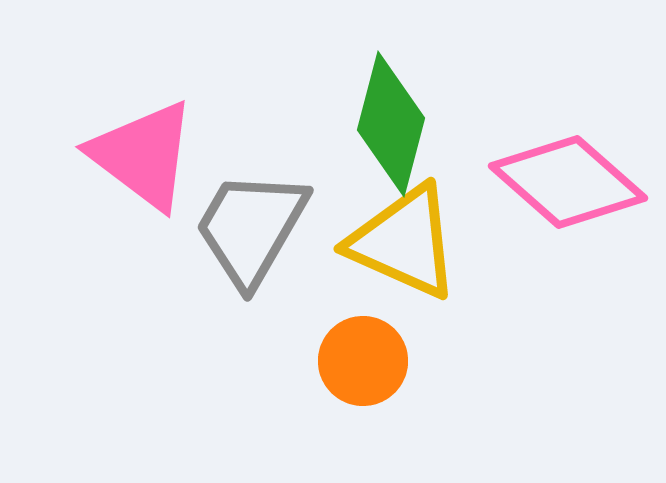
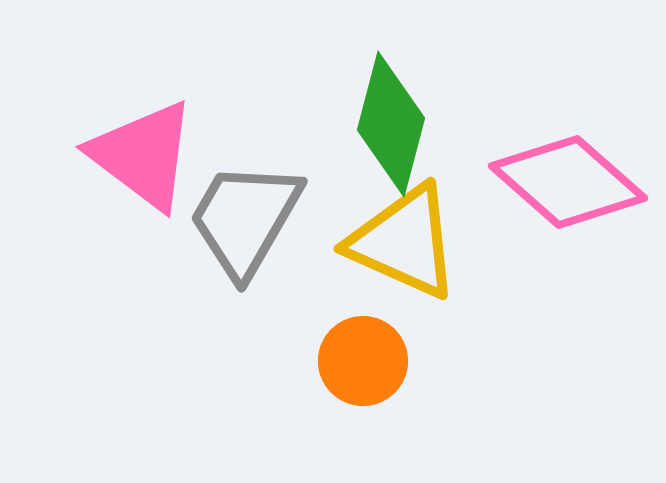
gray trapezoid: moved 6 px left, 9 px up
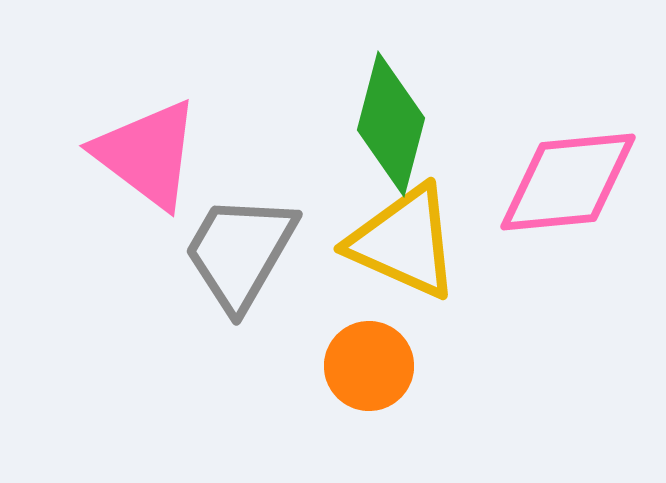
pink triangle: moved 4 px right, 1 px up
pink diamond: rotated 47 degrees counterclockwise
gray trapezoid: moved 5 px left, 33 px down
orange circle: moved 6 px right, 5 px down
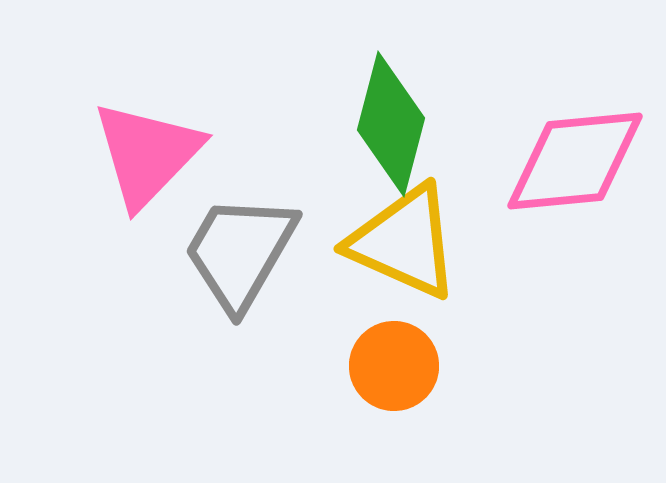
pink triangle: rotated 37 degrees clockwise
pink diamond: moved 7 px right, 21 px up
orange circle: moved 25 px right
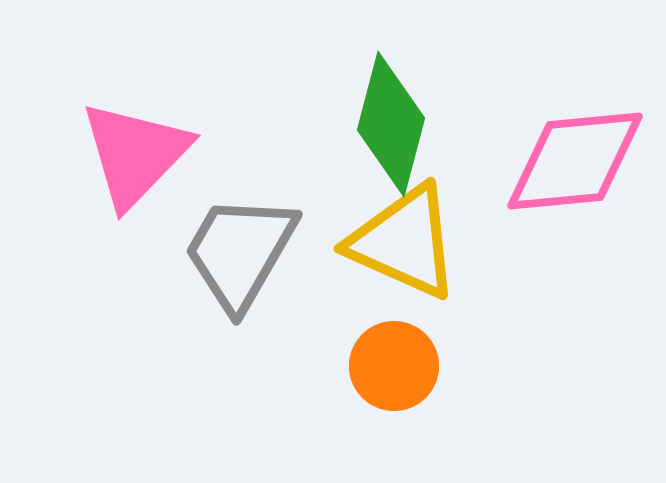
pink triangle: moved 12 px left
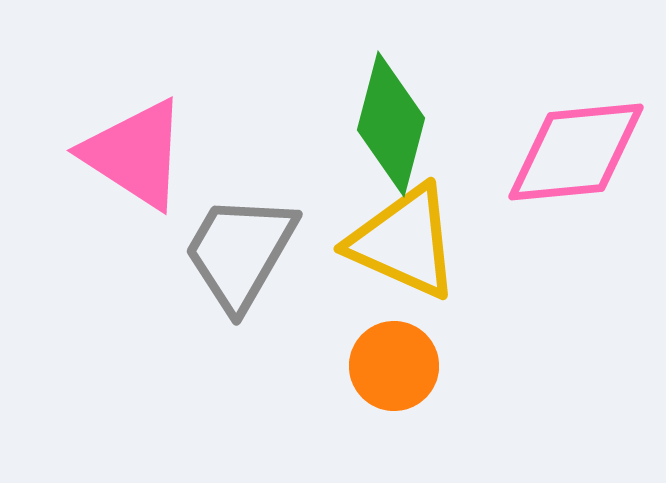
pink triangle: rotated 41 degrees counterclockwise
pink diamond: moved 1 px right, 9 px up
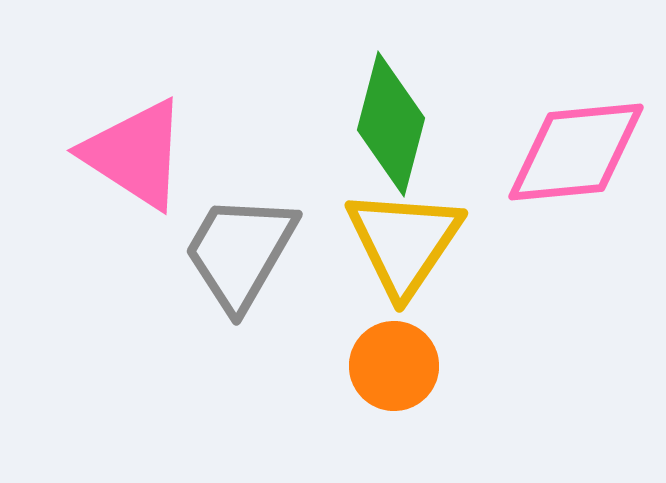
yellow triangle: rotated 40 degrees clockwise
